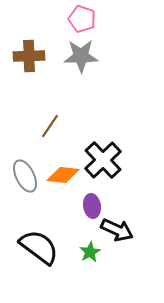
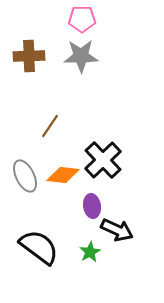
pink pentagon: rotated 20 degrees counterclockwise
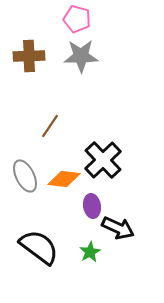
pink pentagon: moved 5 px left; rotated 16 degrees clockwise
orange diamond: moved 1 px right, 4 px down
black arrow: moved 1 px right, 2 px up
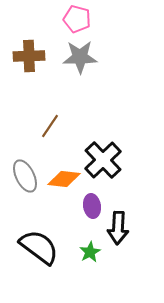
gray star: moved 1 px left, 1 px down
black arrow: rotated 68 degrees clockwise
